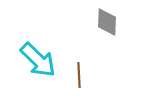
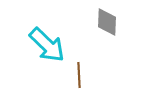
cyan arrow: moved 9 px right, 15 px up
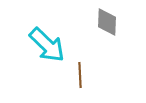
brown line: moved 1 px right
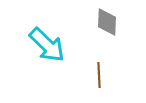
brown line: moved 19 px right
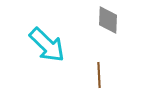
gray diamond: moved 1 px right, 2 px up
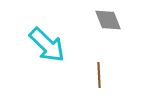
gray diamond: rotated 24 degrees counterclockwise
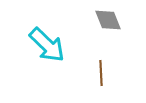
brown line: moved 2 px right, 2 px up
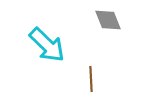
brown line: moved 10 px left, 6 px down
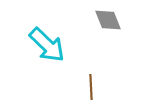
brown line: moved 8 px down
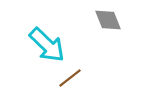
brown line: moved 21 px left, 9 px up; rotated 55 degrees clockwise
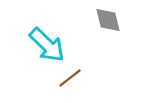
gray diamond: rotated 8 degrees clockwise
